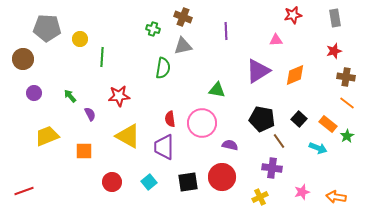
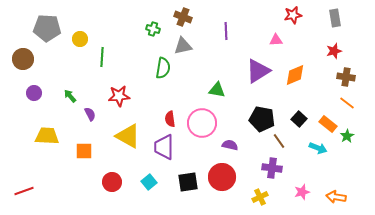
yellow trapezoid at (47, 136): rotated 25 degrees clockwise
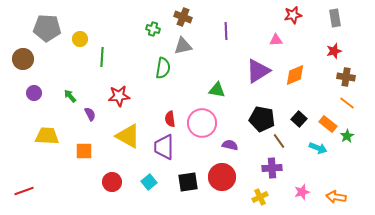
purple cross at (272, 168): rotated 12 degrees counterclockwise
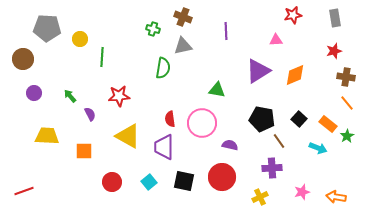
orange line at (347, 103): rotated 14 degrees clockwise
black square at (188, 182): moved 4 px left, 1 px up; rotated 20 degrees clockwise
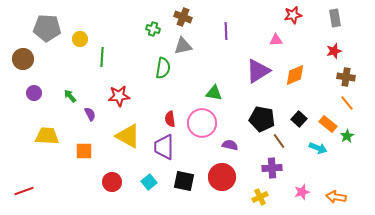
green triangle at (217, 90): moved 3 px left, 3 px down
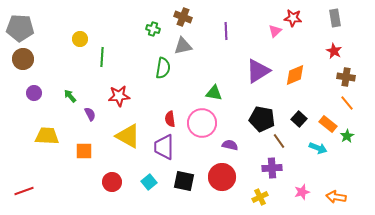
red star at (293, 15): moved 3 px down; rotated 18 degrees clockwise
gray pentagon at (47, 28): moved 27 px left
pink triangle at (276, 40): moved 1 px left, 9 px up; rotated 40 degrees counterclockwise
red star at (334, 51): rotated 28 degrees counterclockwise
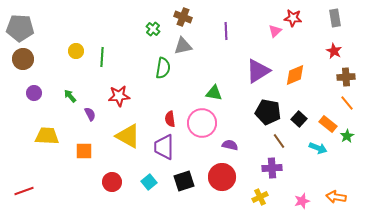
green cross at (153, 29): rotated 24 degrees clockwise
yellow circle at (80, 39): moved 4 px left, 12 px down
brown cross at (346, 77): rotated 12 degrees counterclockwise
black pentagon at (262, 119): moved 6 px right, 7 px up
black square at (184, 181): rotated 30 degrees counterclockwise
pink star at (302, 192): moved 9 px down
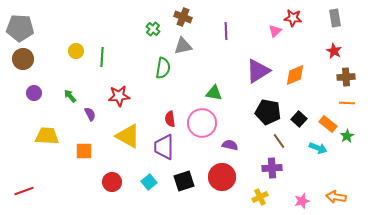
orange line at (347, 103): rotated 49 degrees counterclockwise
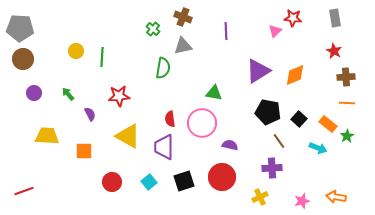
green arrow at (70, 96): moved 2 px left, 2 px up
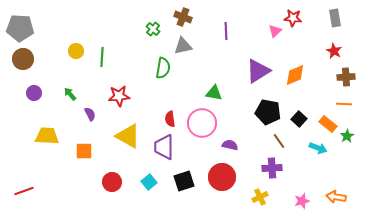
green arrow at (68, 94): moved 2 px right
orange line at (347, 103): moved 3 px left, 1 px down
